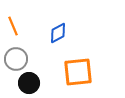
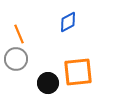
orange line: moved 6 px right, 8 px down
blue diamond: moved 10 px right, 11 px up
black circle: moved 19 px right
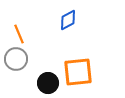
blue diamond: moved 2 px up
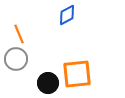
blue diamond: moved 1 px left, 5 px up
orange square: moved 1 px left, 2 px down
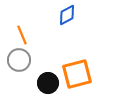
orange line: moved 3 px right, 1 px down
gray circle: moved 3 px right, 1 px down
orange square: rotated 8 degrees counterclockwise
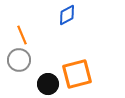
black circle: moved 1 px down
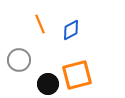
blue diamond: moved 4 px right, 15 px down
orange line: moved 18 px right, 11 px up
orange square: moved 1 px down
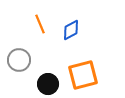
orange square: moved 6 px right
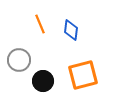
blue diamond: rotated 55 degrees counterclockwise
black circle: moved 5 px left, 3 px up
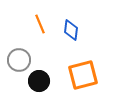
black circle: moved 4 px left
